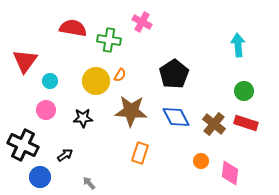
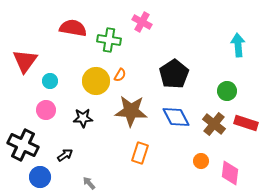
green circle: moved 17 px left
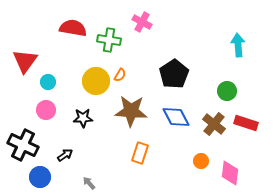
cyan circle: moved 2 px left, 1 px down
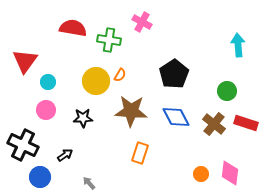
orange circle: moved 13 px down
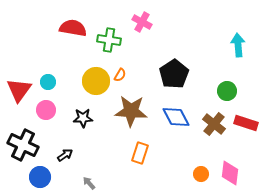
red triangle: moved 6 px left, 29 px down
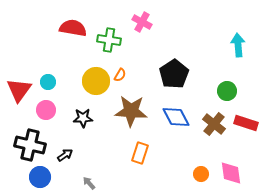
black cross: moved 7 px right; rotated 12 degrees counterclockwise
pink diamond: moved 1 px right; rotated 15 degrees counterclockwise
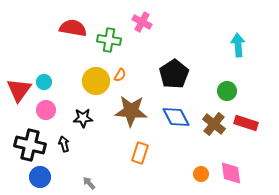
cyan circle: moved 4 px left
black arrow: moved 1 px left, 11 px up; rotated 70 degrees counterclockwise
